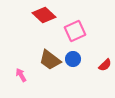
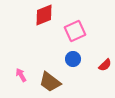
red diamond: rotated 65 degrees counterclockwise
brown trapezoid: moved 22 px down
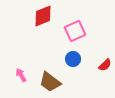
red diamond: moved 1 px left, 1 px down
